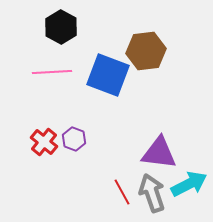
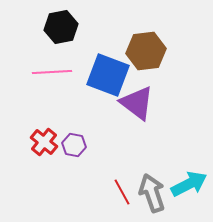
black hexagon: rotated 20 degrees clockwise
purple hexagon: moved 6 px down; rotated 10 degrees counterclockwise
purple triangle: moved 22 px left, 50 px up; rotated 30 degrees clockwise
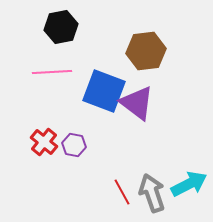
blue square: moved 4 px left, 16 px down
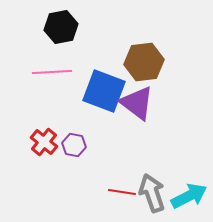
brown hexagon: moved 2 px left, 11 px down
cyan arrow: moved 12 px down
red line: rotated 52 degrees counterclockwise
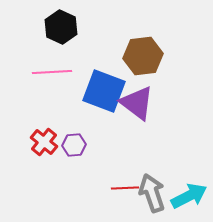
black hexagon: rotated 24 degrees counterclockwise
brown hexagon: moved 1 px left, 6 px up
purple hexagon: rotated 15 degrees counterclockwise
red line: moved 3 px right, 4 px up; rotated 12 degrees counterclockwise
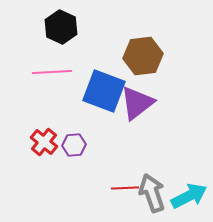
purple triangle: rotated 45 degrees clockwise
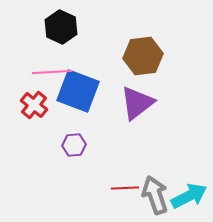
blue square: moved 26 px left
red cross: moved 10 px left, 37 px up
gray arrow: moved 3 px right, 2 px down
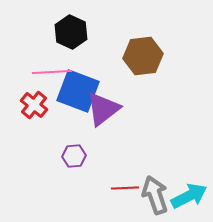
black hexagon: moved 10 px right, 5 px down
purple triangle: moved 34 px left, 6 px down
purple hexagon: moved 11 px down
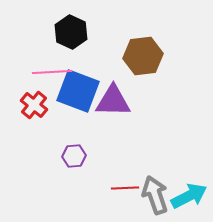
purple triangle: moved 10 px right, 8 px up; rotated 39 degrees clockwise
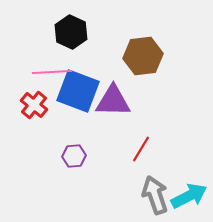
red line: moved 16 px right, 39 px up; rotated 56 degrees counterclockwise
